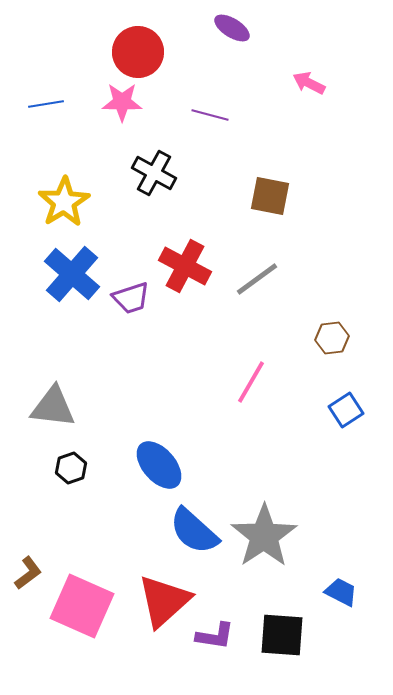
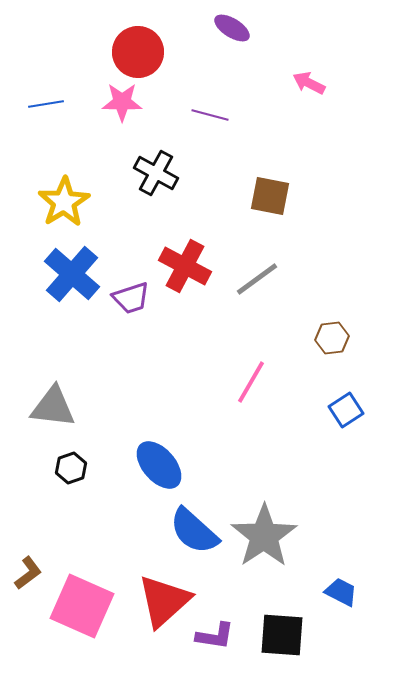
black cross: moved 2 px right
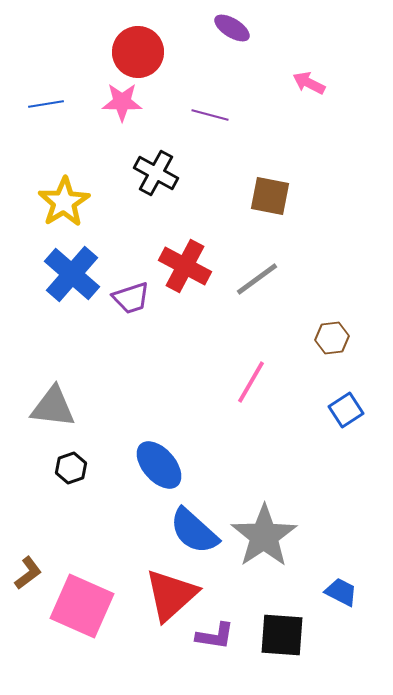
red triangle: moved 7 px right, 6 px up
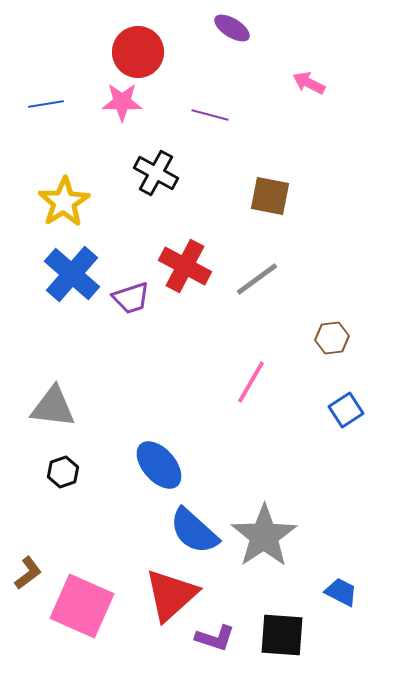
black hexagon: moved 8 px left, 4 px down
purple L-shape: moved 2 px down; rotated 9 degrees clockwise
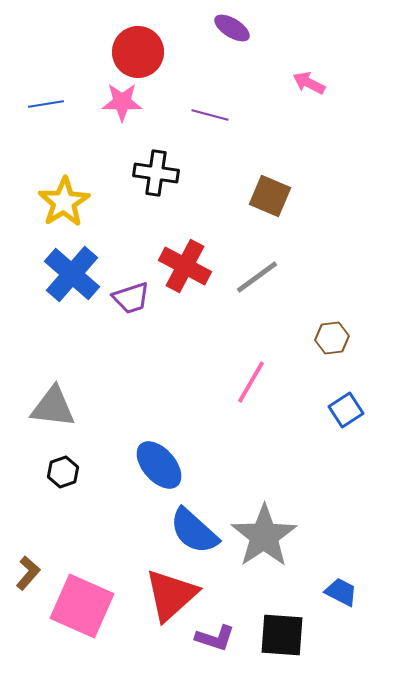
black cross: rotated 21 degrees counterclockwise
brown square: rotated 12 degrees clockwise
gray line: moved 2 px up
brown L-shape: rotated 12 degrees counterclockwise
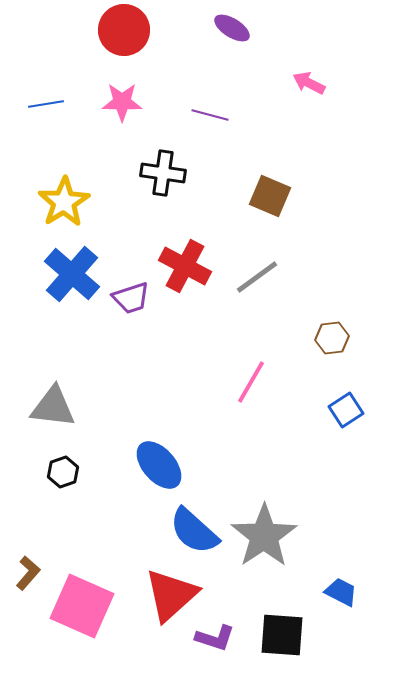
red circle: moved 14 px left, 22 px up
black cross: moved 7 px right
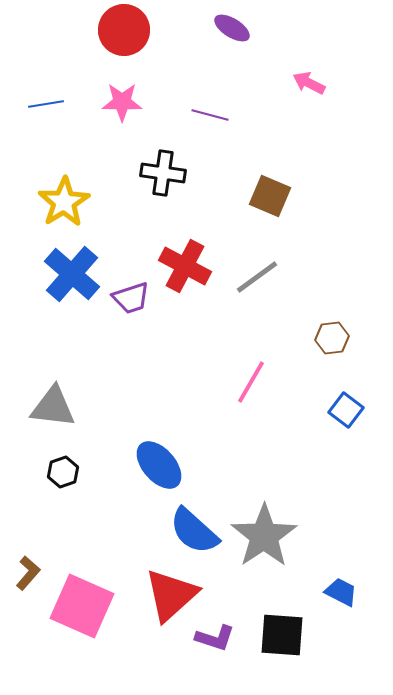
blue square: rotated 20 degrees counterclockwise
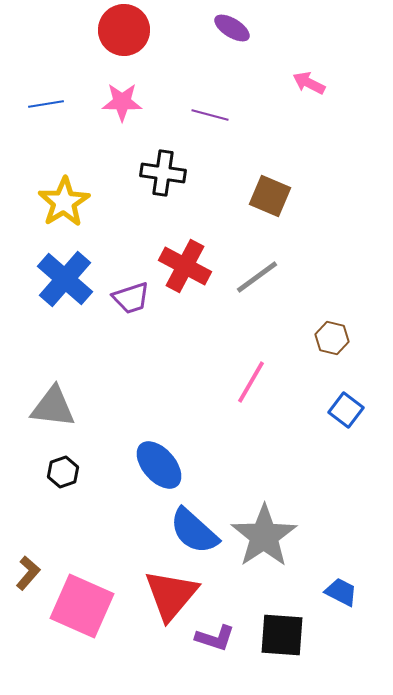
blue cross: moved 7 px left, 5 px down
brown hexagon: rotated 20 degrees clockwise
red triangle: rotated 8 degrees counterclockwise
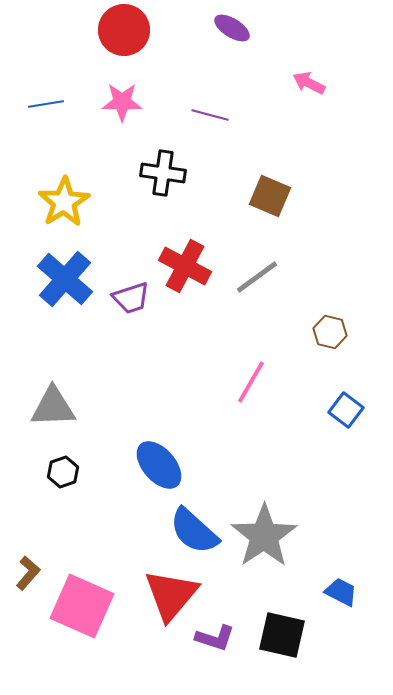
brown hexagon: moved 2 px left, 6 px up
gray triangle: rotated 9 degrees counterclockwise
black square: rotated 9 degrees clockwise
